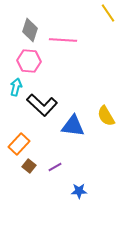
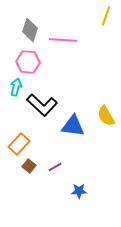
yellow line: moved 2 px left, 3 px down; rotated 54 degrees clockwise
pink hexagon: moved 1 px left, 1 px down
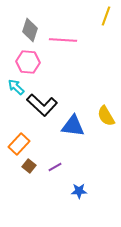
cyan arrow: rotated 60 degrees counterclockwise
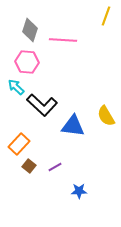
pink hexagon: moved 1 px left
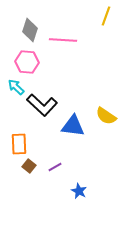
yellow semicircle: rotated 25 degrees counterclockwise
orange rectangle: rotated 45 degrees counterclockwise
blue star: rotated 28 degrees clockwise
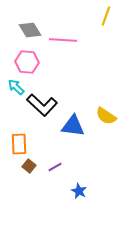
gray diamond: rotated 50 degrees counterclockwise
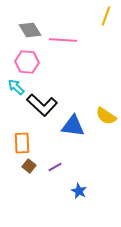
orange rectangle: moved 3 px right, 1 px up
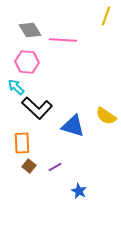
black L-shape: moved 5 px left, 3 px down
blue triangle: rotated 10 degrees clockwise
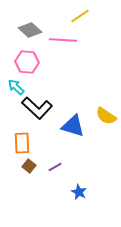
yellow line: moved 26 px left; rotated 36 degrees clockwise
gray diamond: rotated 15 degrees counterclockwise
blue star: moved 1 px down
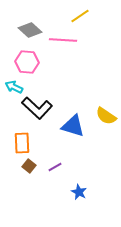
cyan arrow: moved 2 px left; rotated 18 degrees counterclockwise
